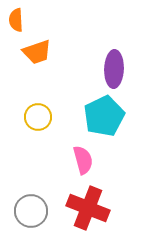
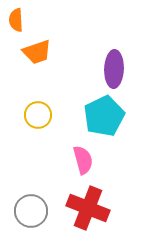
yellow circle: moved 2 px up
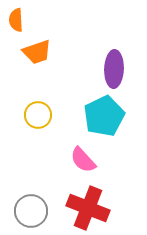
pink semicircle: rotated 152 degrees clockwise
